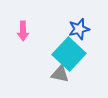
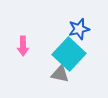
pink arrow: moved 15 px down
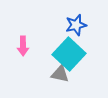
blue star: moved 3 px left, 4 px up
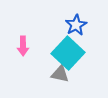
blue star: rotated 15 degrees counterclockwise
cyan square: moved 1 px left, 1 px up
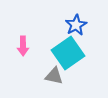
cyan square: rotated 12 degrees clockwise
gray triangle: moved 6 px left, 2 px down
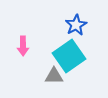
cyan square: moved 1 px right, 3 px down
gray triangle: rotated 12 degrees counterclockwise
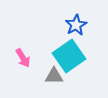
pink arrow: moved 12 px down; rotated 30 degrees counterclockwise
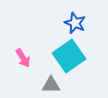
blue star: moved 1 px left, 2 px up; rotated 20 degrees counterclockwise
gray triangle: moved 3 px left, 9 px down
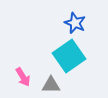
pink arrow: moved 19 px down
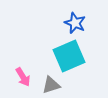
cyan square: rotated 12 degrees clockwise
gray triangle: rotated 18 degrees counterclockwise
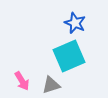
pink arrow: moved 1 px left, 4 px down
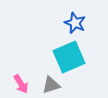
cyan square: moved 1 px down
pink arrow: moved 1 px left, 3 px down
